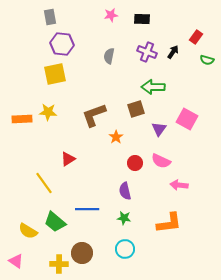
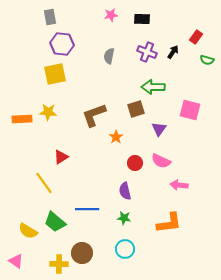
pink square: moved 3 px right, 9 px up; rotated 15 degrees counterclockwise
red triangle: moved 7 px left, 2 px up
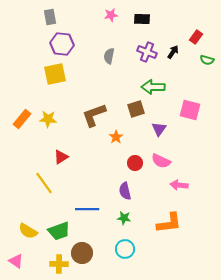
yellow star: moved 7 px down
orange rectangle: rotated 48 degrees counterclockwise
green trapezoid: moved 4 px right, 9 px down; rotated 60 degrees counterclockwise
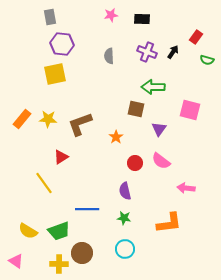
gray semicircle: rotated 14 degrees counterclockwise
brown square: rotated 30 degrees clockwise
brown L-shape: moved 14 px left, 9 px down
pink semicircle: rotated 12 degrees clockwise
pink arrow: moved 7 px right, 3 px down
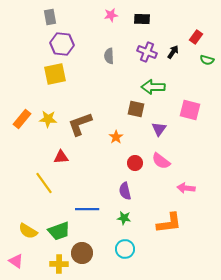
red triangle: rotated 28 degrees clockwise
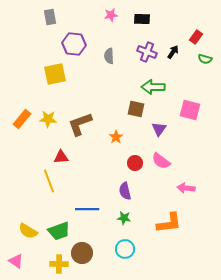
purple hexagon: moved 12 px right
green semicircle: moved 2 px left, 1 px up
yellow line: moved 5 px right, 2 px up; rotated 15 degrees clockwise
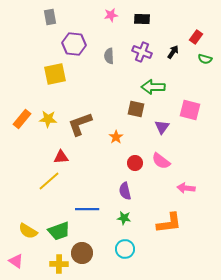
purple cross: moved 5 px left
purple triangle: moved 3 px right, 2 px up
yellow line: rotated 70 degrees clockwise
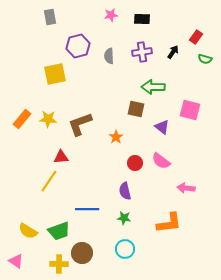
purple hexagon: moved 4 px right, 2 px down; rotated 20 degrees counterclockwise
purple cross: rotated 30 degrees counterclockwise
purple triangle: rotated 28 degrees counterclockwise
yellow line: rotated 15 degrees counterclockwise
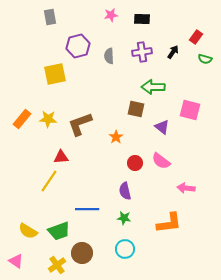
yellow cross: moved 2 px left, 1 px down; rotated 36 degrees counterclockwise
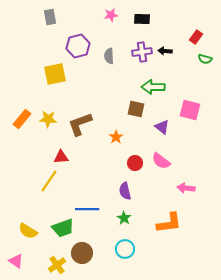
black arrow: moved 8 px left, 1 px up; rotated 120 degrees counterclockwise
green star: rotated 24 degrees clockwise
green trapezoid: moved 4 px right, 3 px up
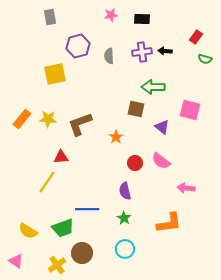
yellow line: moved 2 px left, 1 px down
